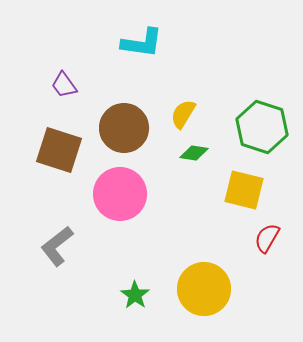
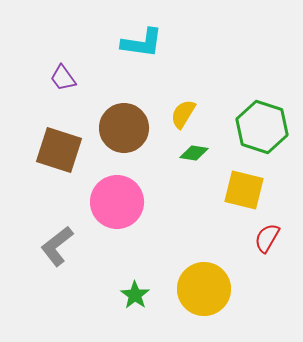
purple trapezoid: moved 1 px left, 7 px up
pink circle: moved 3 px left, 8 px down
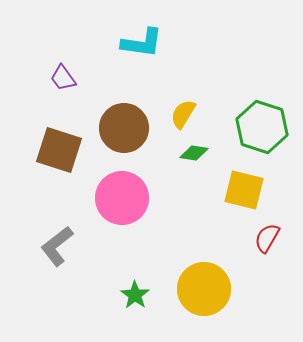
pink circle: moved 5 px right, 4 px up
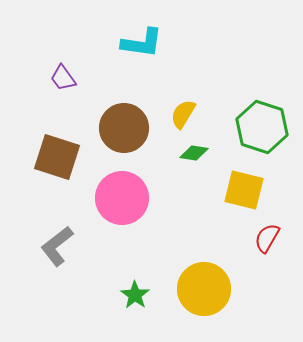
brown square: moved 2 px left, 7 px down
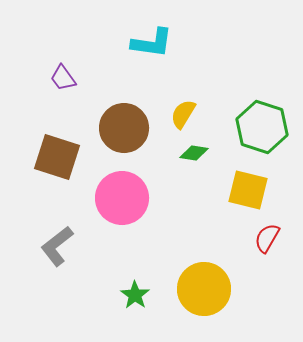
cyan L-shape: moved 10 px right
yellow square: moved 4 px right
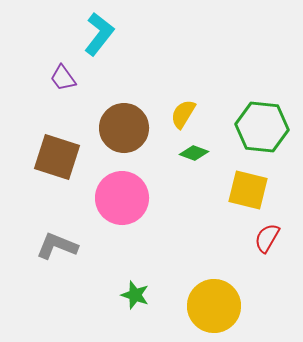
cyan L-shape: moved 53 px left, 9 px up; rotated 60 degrees counterclockwise
green hexagon: rotated 12 degrees counterclockwise
green diamond: rotated 12 degrees clockwise
gray L-shape: rotated 60 degrees clockwise
yellow circle: moved 10 px right, 17 px down
green star: rotated 16 degrees counterclockwise
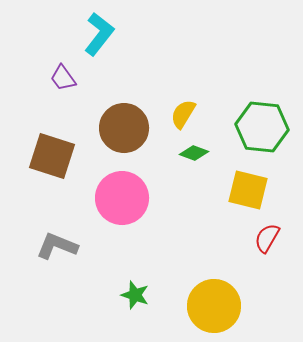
brown square: moved 5 px left, 1 px up
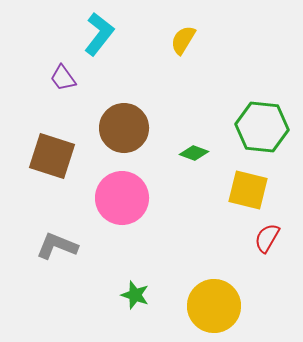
yellow semicircle: moved 74 px up
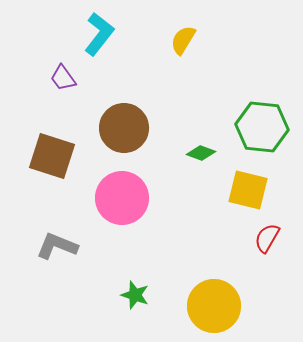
green diamond: moved 7 px right
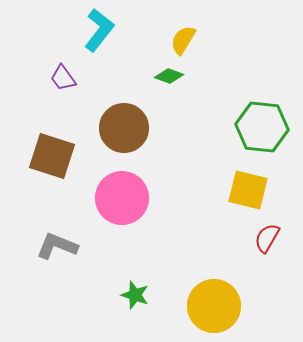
cyan L-shape: moved 4 px up
green diamond: moved 32 px left, 77 px up
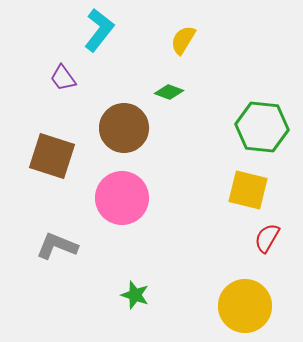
green diamond: moved 16 px down
yellow circle: moved 31 px right
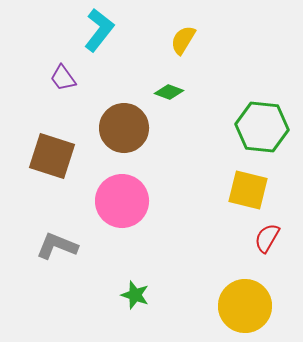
pink circle: moved 3 px down
